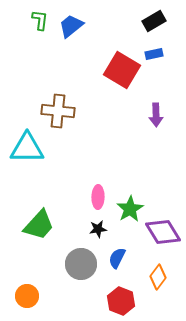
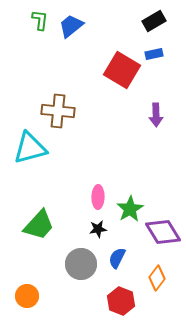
cyan triangle: moved 3 px right; rotated 15 degrees counterclockwise
orange diamond: moved 1 px left, 1 px down
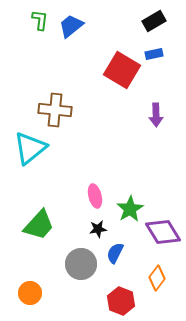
brown cross: moved 3 px left, 1 px up
cyan triangle: rotated 24 degrees counterclockwise
pink ellipse: moved 3 px left, 1 px up; rotated 15 degrees counterclockwise
blue semicircle: moved 2 px left, 5 px up
orange circle: moved 3 px right, 3 px up
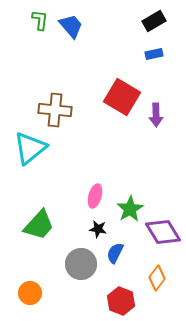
blue trapezoid: rotated 88 degrees clockwise
red square: moved 27 px down
pink ellipse: rotated 30 degrees clockwise
black star: rotated 18 degrees clockwise
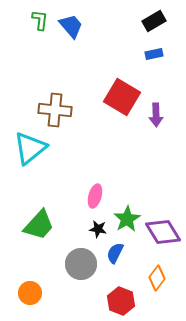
green star: moved 3 px left, 10 px down
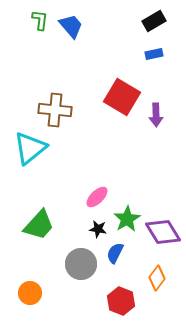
pink ellipse: moved 2 px right, 1 px down; rotated 30 degrees clockwise
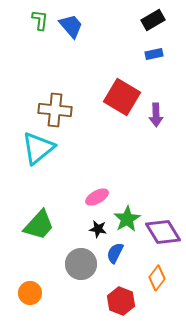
black rectangle: moved 1 px left, 1 px up
cyan triangle: moved 8 px right
pink ellipse: rotated 15 degrees clockwise
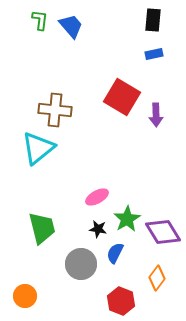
black rectangle: rotated 55 degrees counterclockwise
green trapezoid: moved 3 px right, 3 px down; rotated 56 degrees counterclockwise
orange circle: moved 5 px left, 3 px down
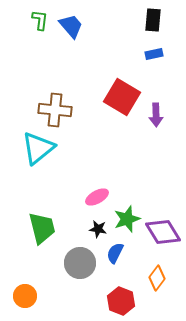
green star: rotated 12 degrees clockwise
gray circle: moved 1 px left, 1 px up
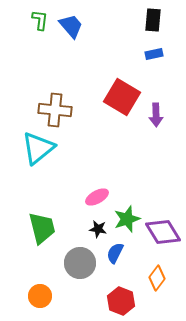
orange circle: moved 15 px right
